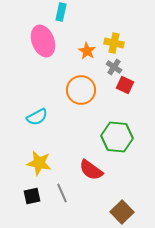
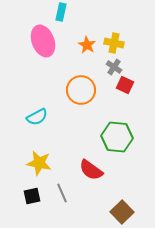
orange star: moved 6 px up
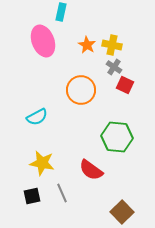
yellow cross: moved 2 px left, 2 px down
yellow star: moved 3 px right
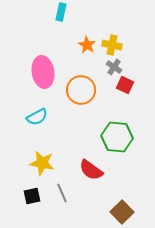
pink ellipse: moved 31 px down; rotated 12 degrees clockwise
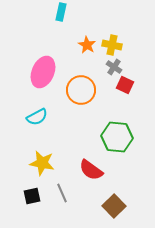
pink ellipse: rotated 32 degrees clockwise
brown square: moved 8 px left, 6 px up
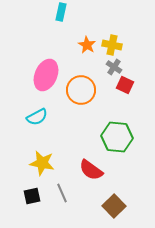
pink ellipse: moved 3 px right, 3 px down
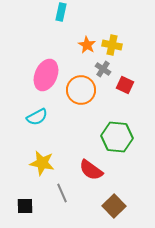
gray cross: moved 11 px left, 2 px down
black square: moved 7 px left, 10 px down; rotated 12 degrees clockwise
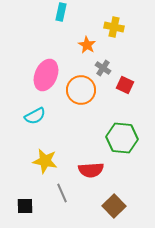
yellow cross: moved 2 px right, 18 px up
gray cross: moved 1 px up
cyan semicircle: moved 2 px left, 1 px up
green hexagon: moved 5 px right, 1 px down
yellow star: moved 3 px right, 2 px up
red semicircle: rotated 40 degrees counterclockwise
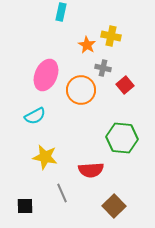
yellow cross: moved 3 px left, 9 px down
gray cross: rotated 21 degrees counterclockwise
red square: rotated 24 degrees clockwise
yellow star: moved 4 px up
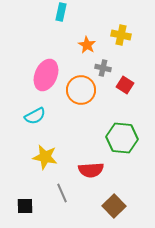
yellow cross: moved 10 px right, 1 px up
red square: rotated 18 degrees counterclockwise
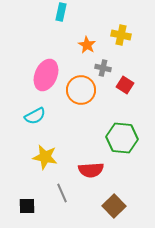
black square: moved 2 px right
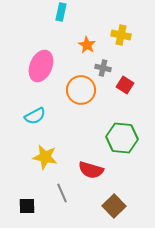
pink ellipse: moved 5 px left, 9 px up
red semicircle: rotated 20 degrees clockwise
